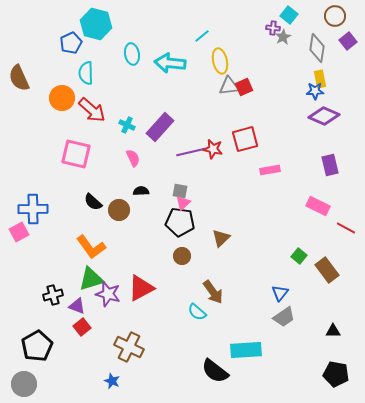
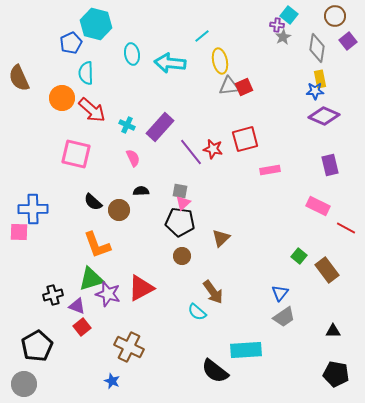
purple cross at (273, 28): moved 4 px right, 3 px up
purple line at (191, 152): rotated 64 degrees clockwise
pink square at (19, 232): rotated 30 degrees clockwise
orange L-shape at (91, 247): moved 6 px right, 2 px up; rotated 16 degrees clockwise
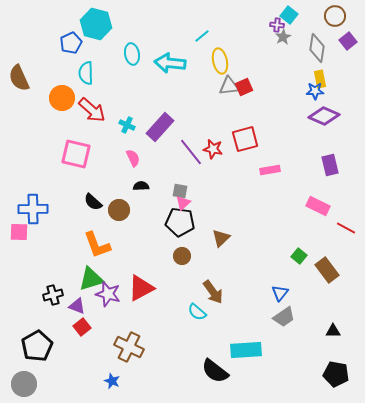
black semicircle at (141, 191): moved 5 px up
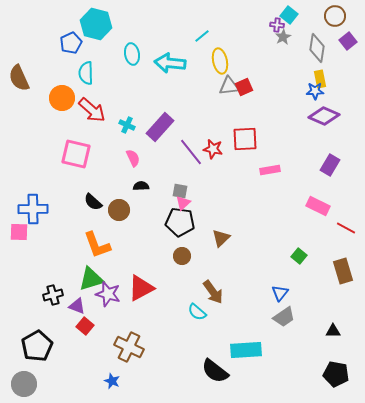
red square at (245, 139): rotated 12 degrees clockwise
purple rectangle at (330, 165): rotated 45 degrees clockwise
brown rectangle at (327, 270): moved 16 px right, 1 px down; rotated 20 degrees clockwise
red square at (82, 327): moved 3 px right, 1 px up; rotated 12 degrees counterclockwise
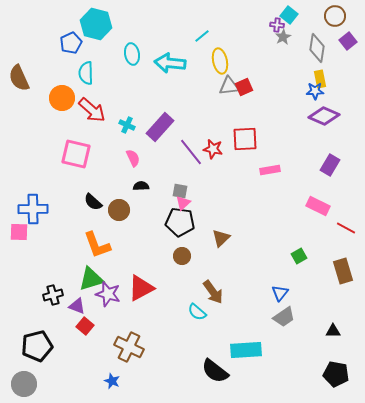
green square at (299, 256): rotated 21 degrees clockwise
black pentagon at (37, 346): rotated 16 degrees clockwise
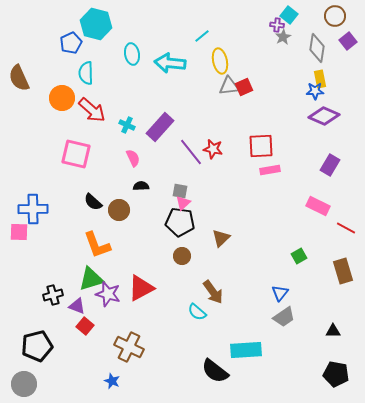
red square at (245, 139): moved 16 px right, 7 px down
